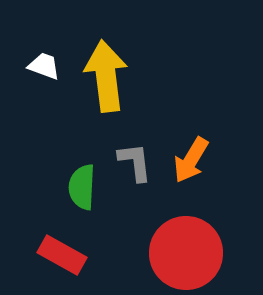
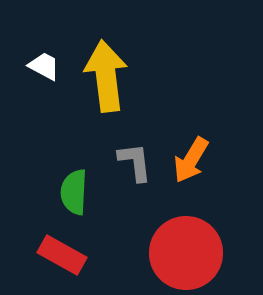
white trapezoid: rotated 8 degrees clockwise
green semicircle: moved 8 px left, 5 px down
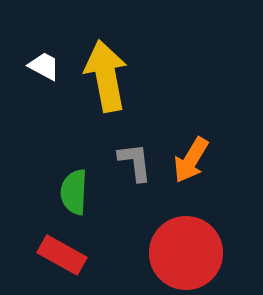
yellow arrow: rotated 4 degrees counterclockwise
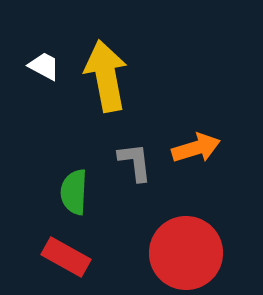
orange arrow: moved 5 px right, 12 px up; rotated 138 degrees counterclockwise
red rectangle: moved 4 px right, 2 px down
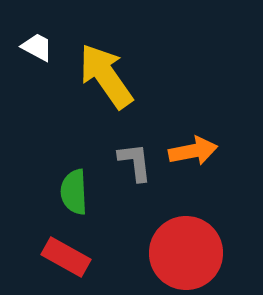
white trapezoid: moved 7 px left, 19 px up
yellow arrow: rotated 24 degrees counterclockwise
orange arrow: moved 3 px left, 3 px down; rotated 6 degrees clockwise
green semicircle: rotated 6 degrees counterclockwise
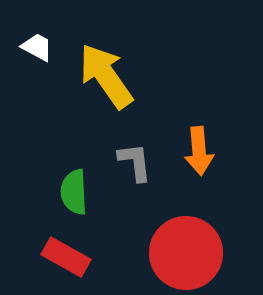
orange arrow: moved 6 px right; rotated 96 degrees clockwise
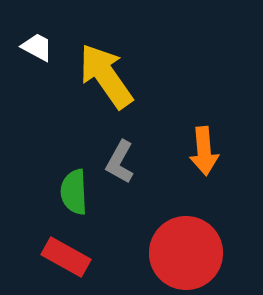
orange arrow: moved 5 px right
gray L-shape: moved 15 px left; rotated 144 degrees counterclockwise
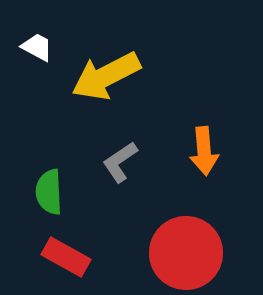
yellow arrow: rotated 82 degrees counterclockwise
gray L-shape: rotated 27 degrees clockwise
green semicircle: moved 25 px left
